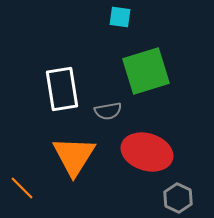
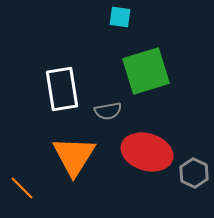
gray hexagon: moved 16 px right, 25 px up
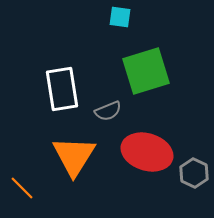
gray semicircle: rotated 12 degrees counterclockwise
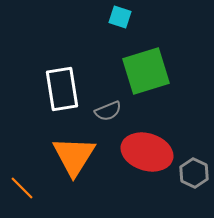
cyan square: rotated 10 degrees clockwise
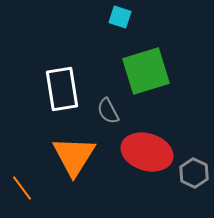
gray semicircle: rotated 84 degrees clockwise
orange line: rotated 8 degrees clockwise
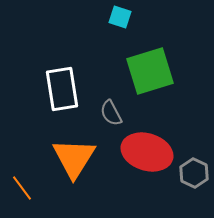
green square: moved 4 px right
gray semicircle: moved 3 px right, 2 px down
orange triangle: moved 2 px down
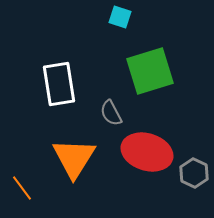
white rectangle: moved 3 px left, 5 px up
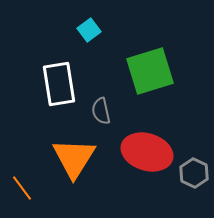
cyan square: moved 31 px left, 13 px down; rotated 35 degrees clockwise
gray semicircle: moved 10 px left, 2 px up; rotated 16 degrees clockwise
